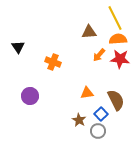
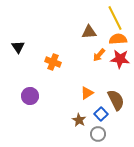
orange triangle: rotated 24 degrees counterclockwise
gray circle: moved 3 px down
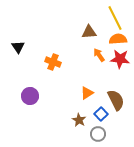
orange arrow: rotated 104 degrees clockwise
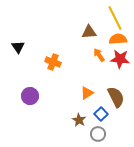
brown semicircle: moved 3 px up
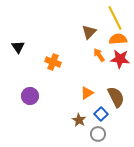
brown triangle: rotated 42 degrees counterclockwise
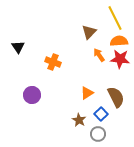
orange semicircle: moved 1 px right, 2 px down
purple circle: moved 2 px right, 1 px up
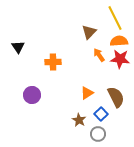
orange cross: rotated 21 degrees counterclockwise
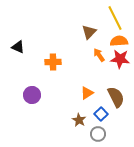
black triangle: rotated 32 degrees counterclockwise
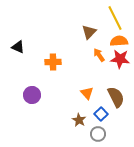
orange triangle: rotated 40 degrees counterclockwise
